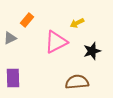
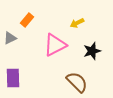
pink triangle: moved 1 px left, 3 px down
brown semicircle: rotated 50 degrees clockwise
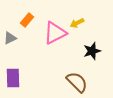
pink triangle: moved 12 px up
